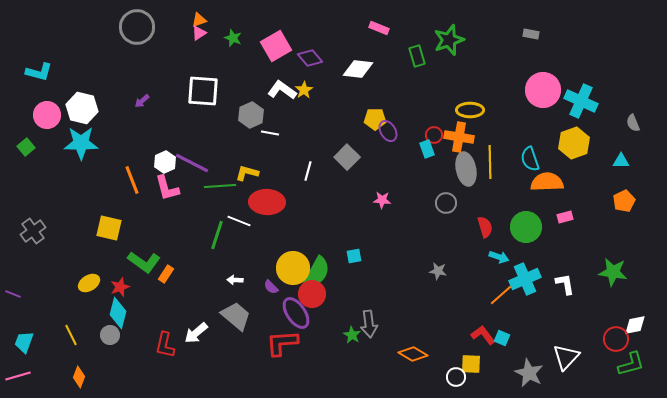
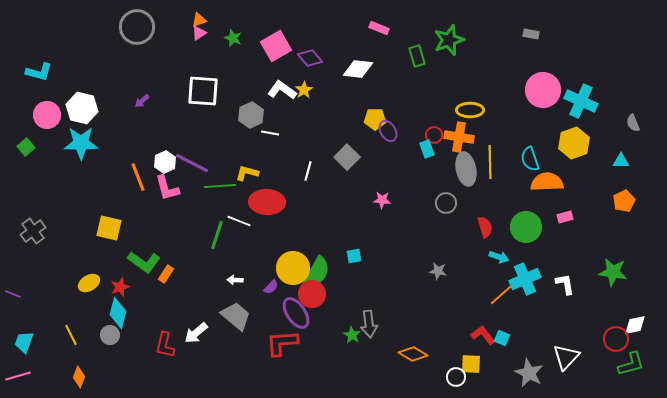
orange line at (132, 180): moved 6 px right, 3 px up
purple semicircle at (271, 287): rotated 91 degrees counterclockwise
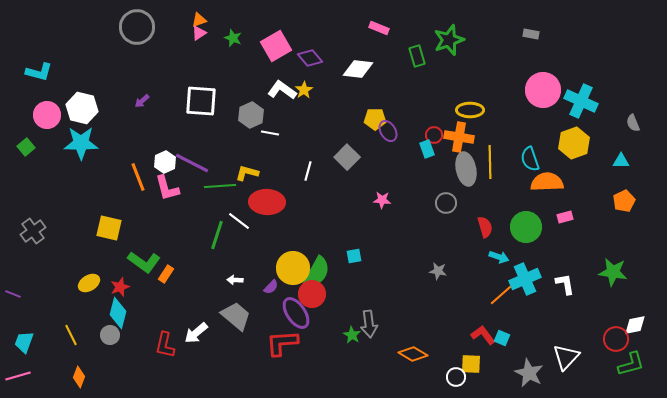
white square at (203, 91): moved 2 px left, 10 px down
white line at (239, 221): rotated 15 degrees clockwise
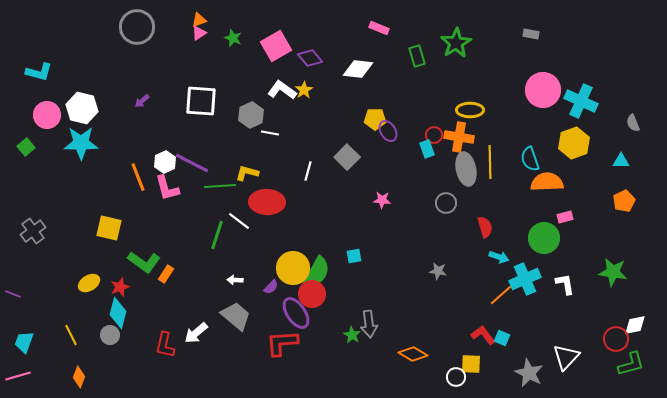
green star at (449, 40): moved 7 px right, 3 px down; rotated 12 degrees counterclockwise
green circle at (526, 227): moved 18 px right, 11 px down
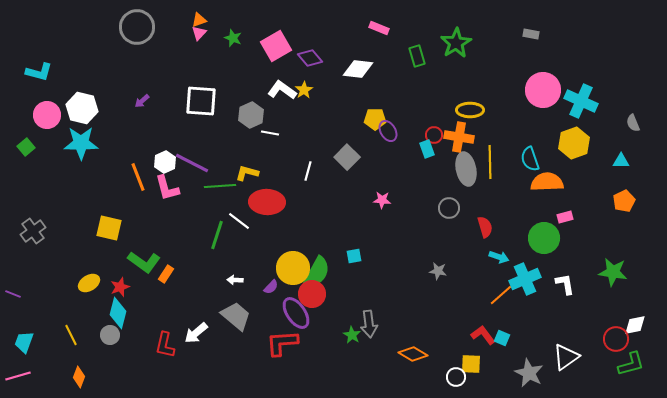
pink triangle at (199, 33): rotated 14 degrees counterclockwise
gray circle at (446, 203): moved 3 px right, 5 px down
white triangle at (566, 357): rotated 12 degrees clockwise
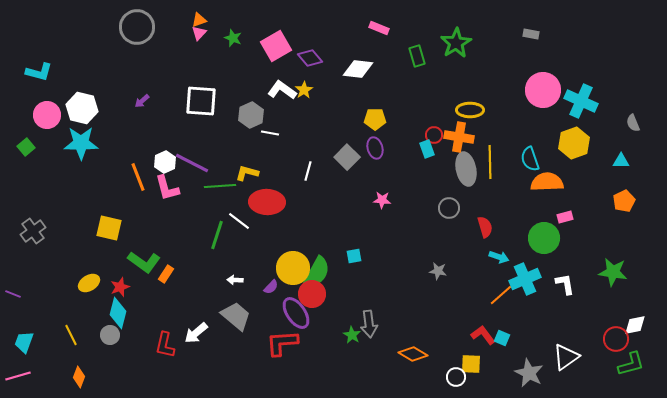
purple ellipse at (388, 131): moved 13 px left, 17 px down; rotated 15 degrees clockwise
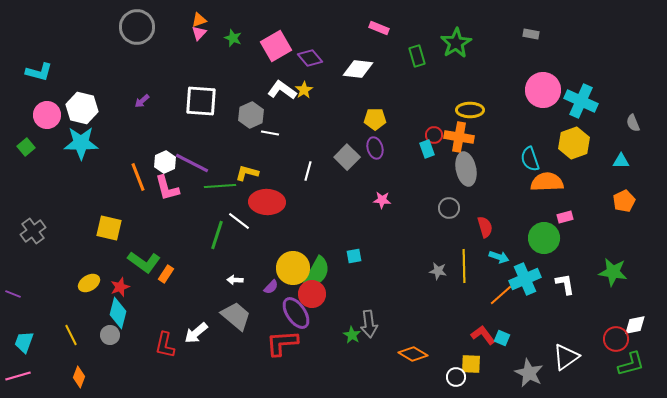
yellow line at (490, 162): moved 26 px left, 104 px down
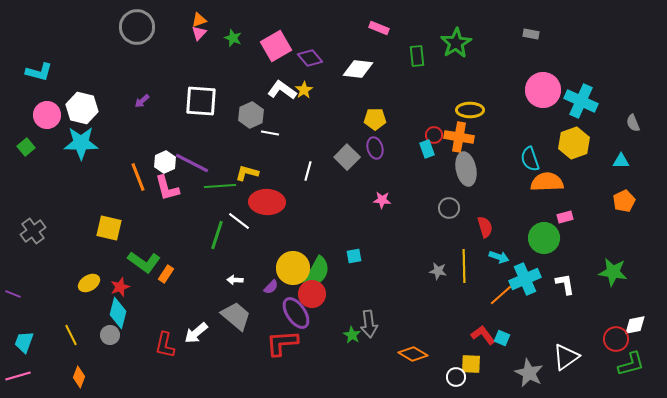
green rectangle at (417, 56): rotated 10 degrees clockwise
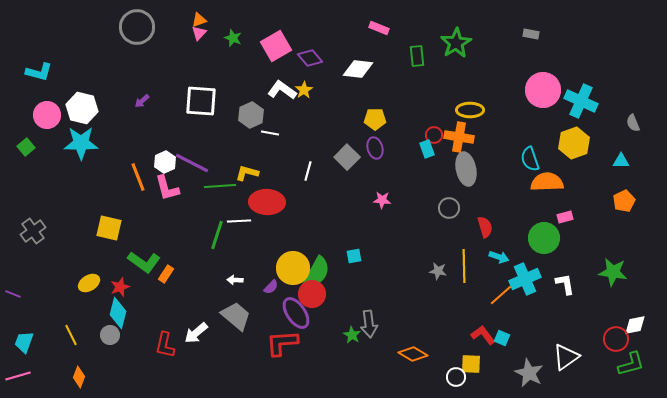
white line at (239, 221): rotated 40 degrees counterclockwise
